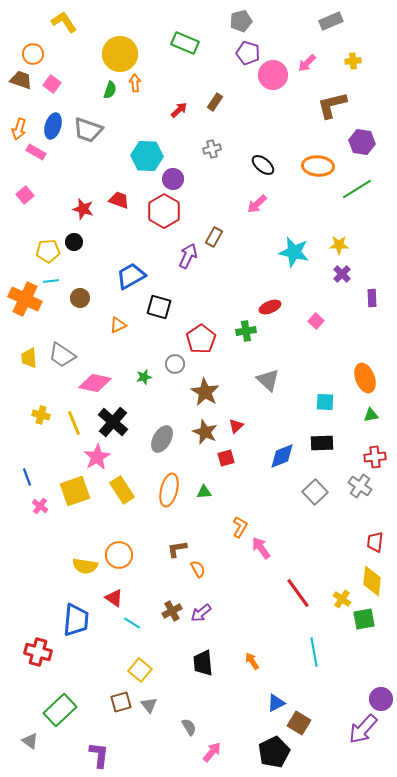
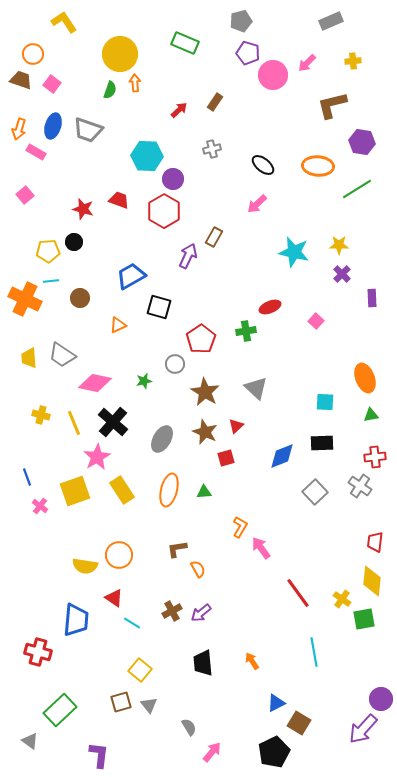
green star at (144, 377): moved 4 px down
gray triangle at (268, 380): moved 12 px left, 8 px down
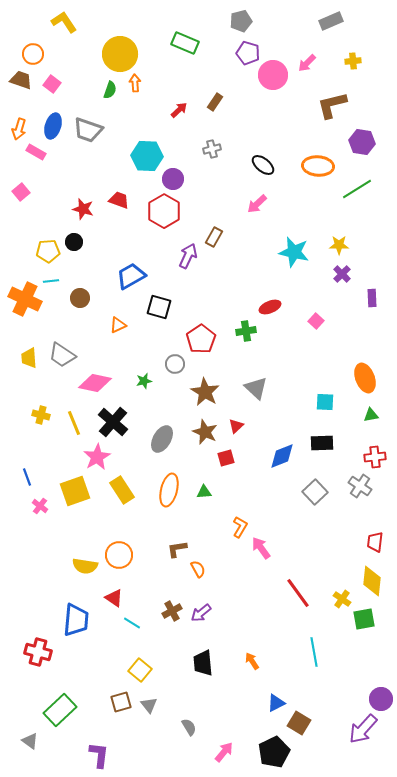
pink square at (25, 195): moved 4 px left, 3 px up
pink arrow at (212, 752): moved 12 px right
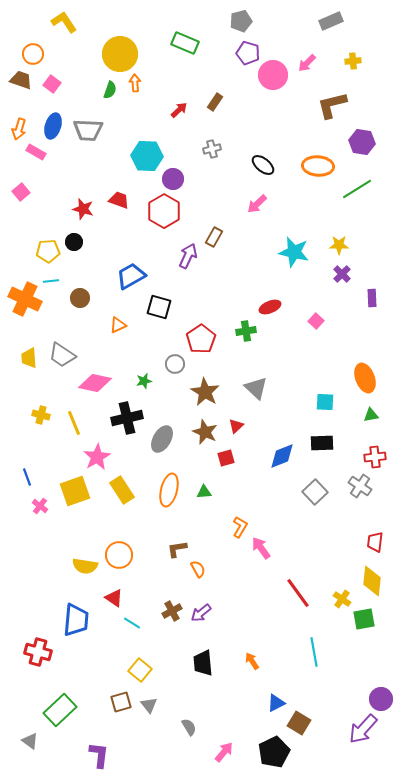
gray trapezoid at (88, 130): rotated 16 degrees counterclockwise
black cross at (113, 422): moved 14 px right, 4 px up; rotated 36 degrees clockwise
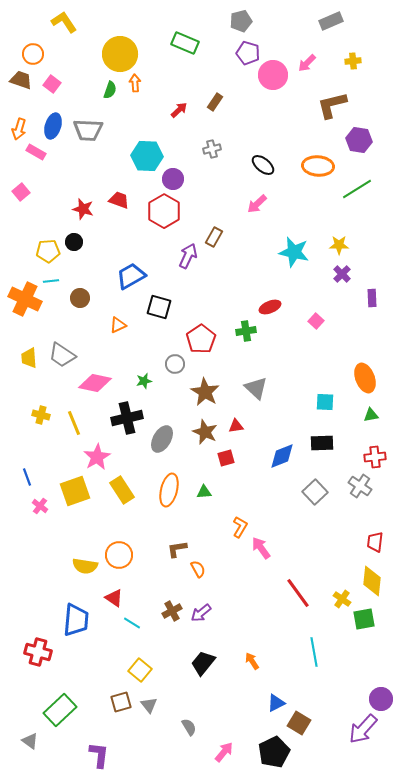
purple hexagon at (362, 142): moved 3 px left, 2 px up
red triangle at (236, 426): rotated 35 degrees clockwise
black trapezoid at (203, 663): rotated 44 degrees clockwise
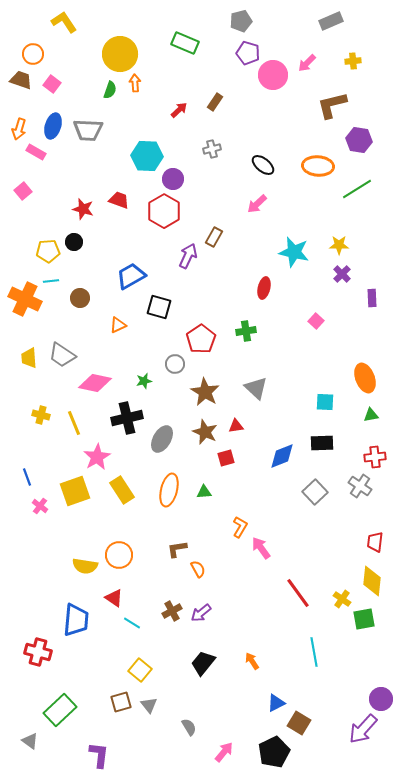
pink square at (21, 192): moved 2 px right, 1 px up
red ellipse at (270, 307): moved 6 px left, 19 px up; rotated 55 degrees counterclockwise
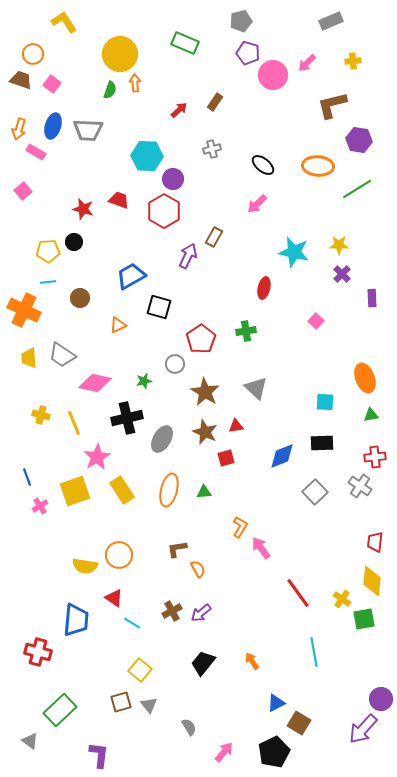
cyan line at (51, 281): moved 3 px left, 1 px down
orange cross at (25, 299): moved 1 px left, 11 px down
pink cross at (40, 506): rotated 21 degrees clockwise
